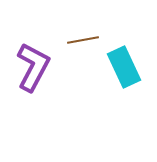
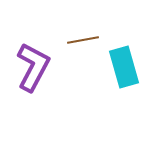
cyan rectangle: rotated 9 degrees clockwise
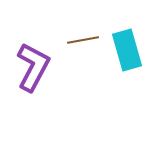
cyan rectangle: moved 3 px right, 17 px up
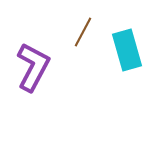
brown line: moved 8 px up; rotated 52 degrees counterclockwise
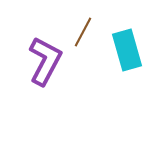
purple L-shape: moved 12 px right, 6 px up
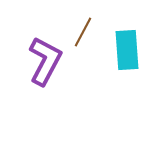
cyan rectangle: rotated 12 degrees clockwise
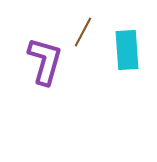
purple L-shape: rotated 12 degrees counterclockwise
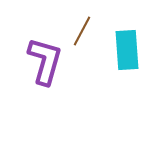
brown line: moved 1 px left, 1 px up
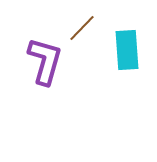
brown line: moved 3 px up; rotated 16 degrees clockwise
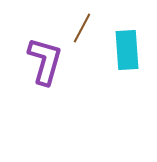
brown line: rotated 16 degrees counterclockwise
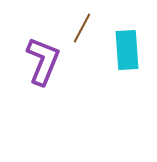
purple L-shape: moved 2 px left; rotated 6 degrees clockwise
